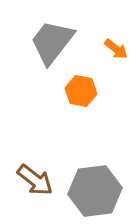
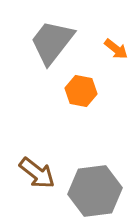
brown arrow: moved 2 px right, 7 px up
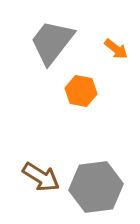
brown arrow: moved 4 px right, 4 px down; rotated 6 degrees counterclockwise
gray hexagon: moved 1 px right, 4 px up
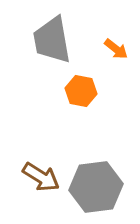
gray trapezoid: moved 2 px up; rotated 48 degrees counterclockwise
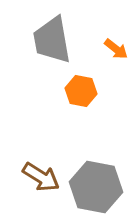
gray hexagon: rotated 18 degrees clockwise
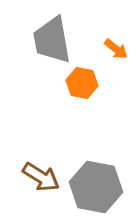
orange hexagon: moved 1 px right, 8 px up
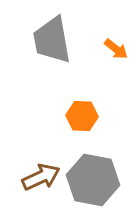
orange hexagon: moved 33 px down; rotated 8 degrees counterclockwise
brown arrow: rotated 57 degrees counterclockwise
gray hexagon: moved 3 px left, 7 px up
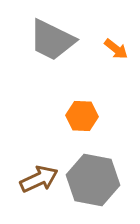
gray trapezoid: rotated 54 degrees counterclockwise
brown arrow: moved 2 px left, 2 px down
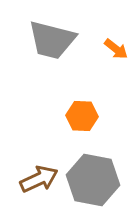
gray trapezoid: rotated 12 degrees counterclockwise
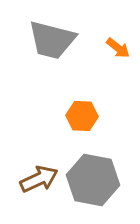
orange arrow: moved 2 px right, 1 px up
